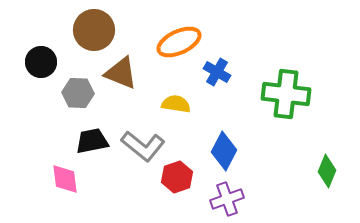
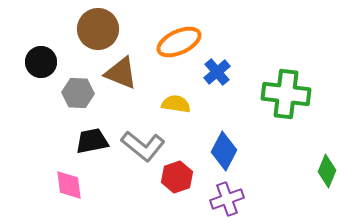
brown circle: moved 4 px right, 1 px up
blue cross: rotated 20 degrees clockwise
pink diamond: moved 4 px right, 6 px down
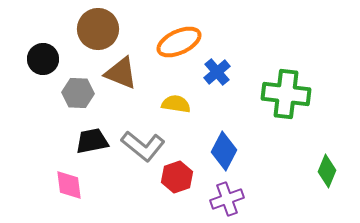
black circle: moved 2 px right, 3 px up
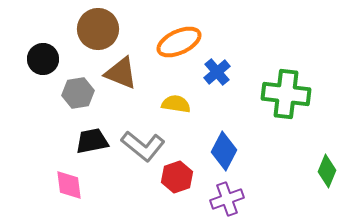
gray hexagon: rotated 12 degrees counterclockwise
